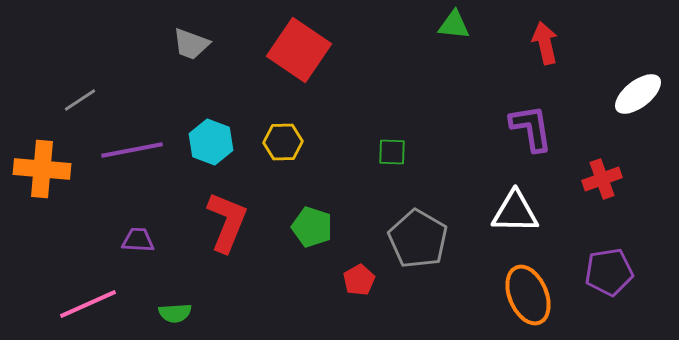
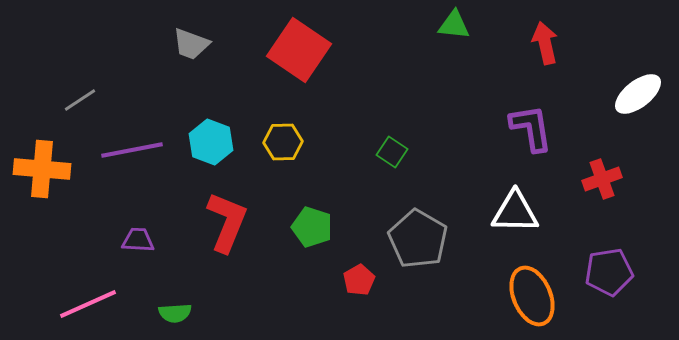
green square: rotated 32 degrees clockwise
orange ellipse: moved 4 px right, 1 px down
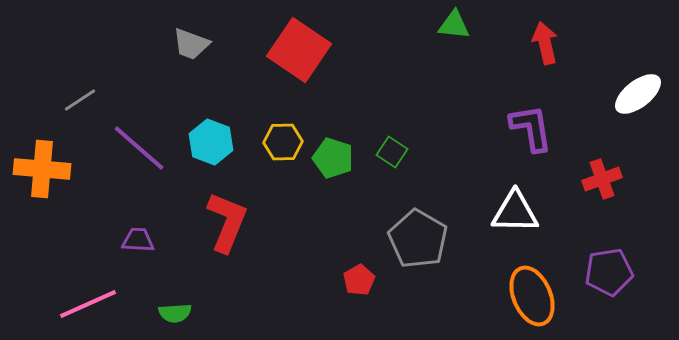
purple line: moved 7 px right, 2 px up; rotated 52 degrees clockwise
green pentagon: moved 21 px right, 69 px up
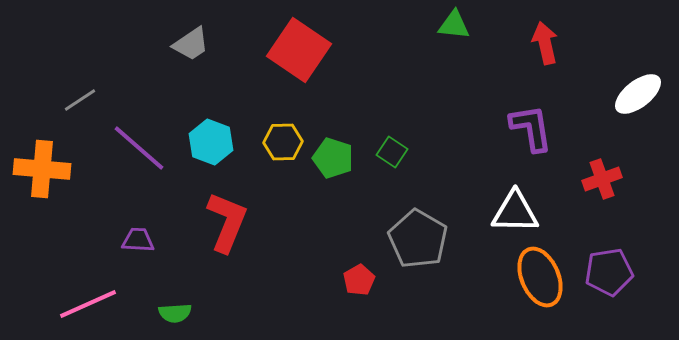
gray trapezoid: rotated 54 degrees counterclockwise
orange ellipse: moved 8 px right, 19 px up
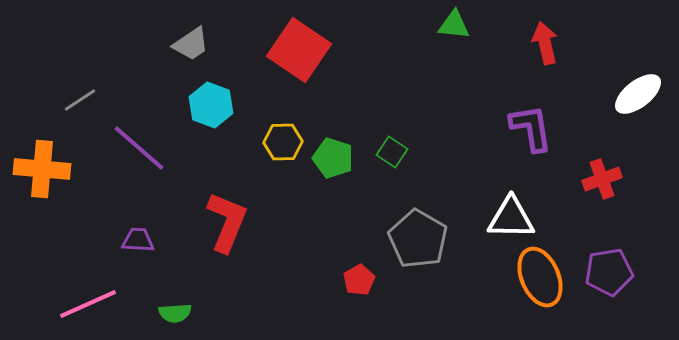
cyan hexagon: moved 37 px up
white triangle: moved 4 px left, 6 px down
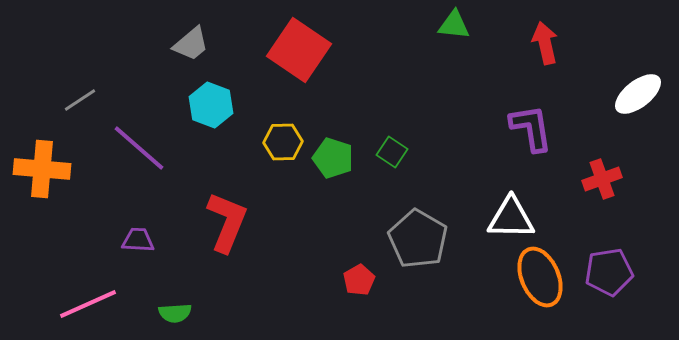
gray trapezoid: rotated 6 degrees counterclockwise
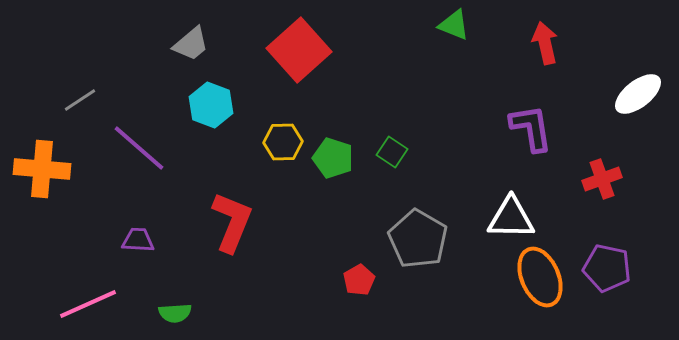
green triangle: rotated 16 degrees clockwise
red square: rotated 14 degrees clockwise
red L-shape: moved 5 px right
purple pentagon: moved 2 px left, 4 px up; rotated 21 degrees clockwise
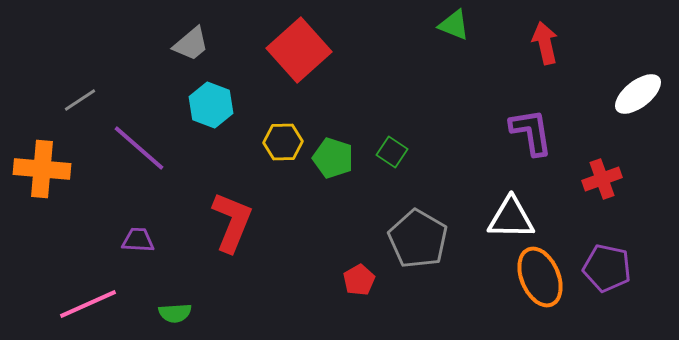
purple L-shape: moved 4 px down
